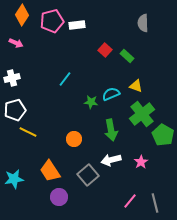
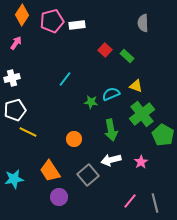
pink arrow: rotated 80 degrees counterclockwise
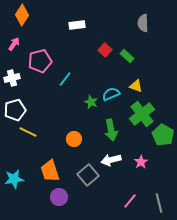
pink pentagon: moved 12 px left, 40 px down
pink arrow: moved 2 px left, 1 px down
green star: rotated 16 degrees clockwise
orange trapezoid: rotated 15 degrees clockwise
gray line: moved 4 px right
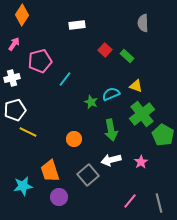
cyan star: moved 9 px right, 7 px down
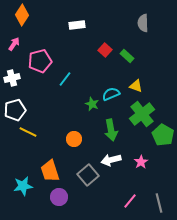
green star: moved 1 px right, 2 px down
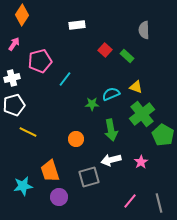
gray semicircle: moved 1 px right, 7 px down
yellow triangle: moved 1 px down
green star: rotated 24 degrees counterclockwise
white pentagon: moved 1 px left, 5 px up
orange circle: moved 2 px right
gray square: moved 1 px right, 2 px down; rotated 25 degrees clockwise
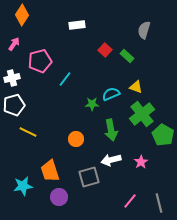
gray semicircle: rotated 18 degrees clockwise
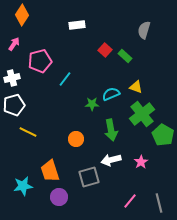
green rectangle: moved 2 px left
